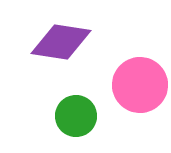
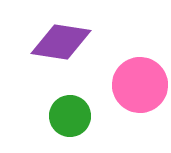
green circle: moved 6 px left
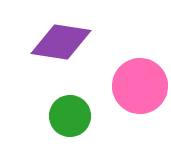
pink circle: moved 1 px down
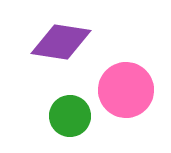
pink circle: moved 14 px left, 4 px down
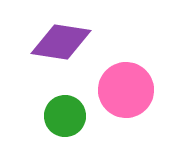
green circle: moved 5 px left
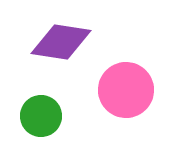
green circle: moved 24 px left
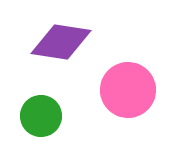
pink circle: moved 2 px right
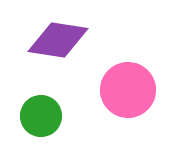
purple diamond: moved 3 px left, 2 px up
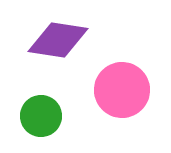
pink circle: moved 6 px left
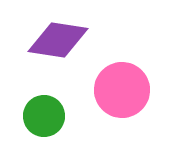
green circle: moved 3 px right
